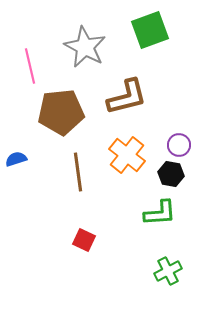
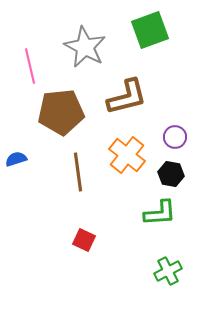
purple circle: moved 4 px left, 8 px up
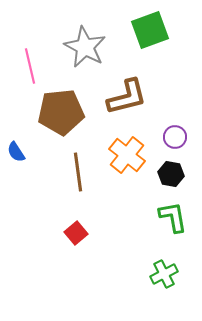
blue semicircle: moved 7 px up; rotated 105 degrees counterclockwise
green L-shape: moved 13 px right, 4 px down; rotated 96 degrees counterclockwise
red square: moved 8 px left, 7 px up; rotated 25 degrees clockwise
green cross: moved 4 px left, 3 px down
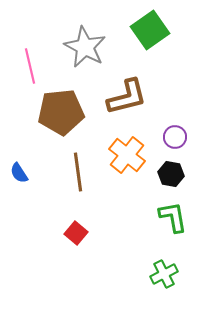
green square: rotated 15 degrees counterclockwise
blue semicircle: moved 3 px right, 21 px down
red square: rotated 10 degrees counterclockwise
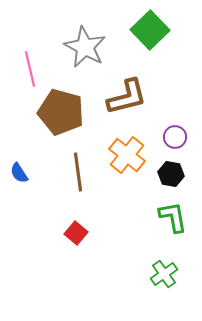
green square: rotated 9 degrees counterclockwise
pink line: moved 3 px down
brown pentagon: rotated 21 degrees clockwise
green cross: rotated 8 degrees counterclockwise
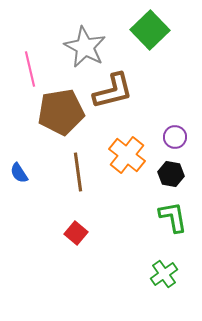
brown L-shape: moved 14 px left, 6 px up
brown pentagon: rotated 24 degrees counterclockwise
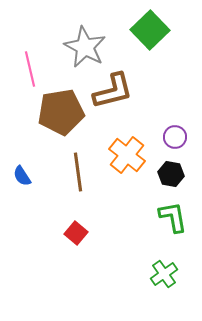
blue semicircle: moved 3 px right, 3 px down
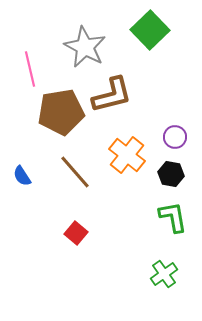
brown L-shape: moved 1 px left, 4 px down
brown line: moved 3 px left; rotated 33 degrees counterclockwise
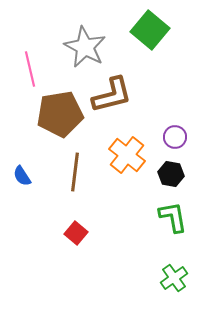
green square: rotated 6 degrees counterclockwise
brown pentagon: moved 1 px left, 2 px down
brown line: rotated 48 degrees clockwise
green cross: moved 10 px right, 4 px down
